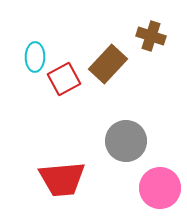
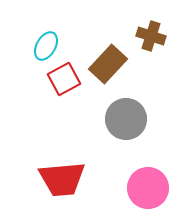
cyan ellipse: moved 11 px right, 11 px up; rotated 28 degrees clockwise
gray circle: moved 22 px up
pink circle: moved 12 px left
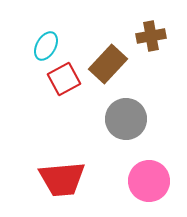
brown cross: rotated 28 degrees counterclockwise
pink circle: moved 1 px right, 7 px up
